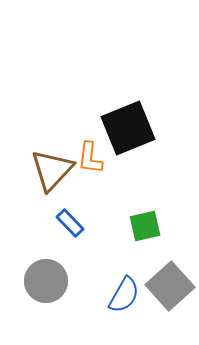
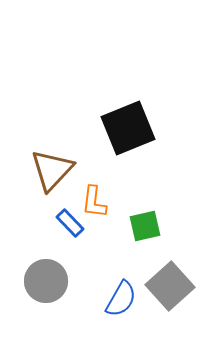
orange L-shape: moved 4 px right, 44 px down
blue semicircle: moved 3 px left, 4 px down
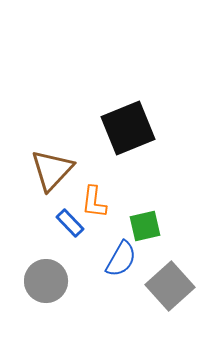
blue semicircle: moved 40 px up
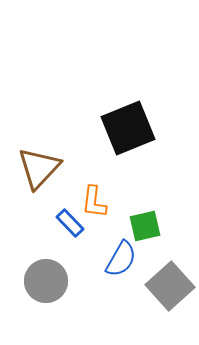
brown triangle: moved 13 px left, 2 px up
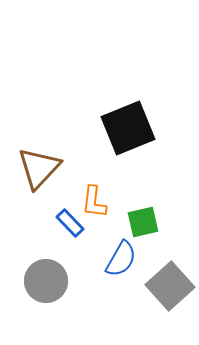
green square: moved 2 px left, 4 px up
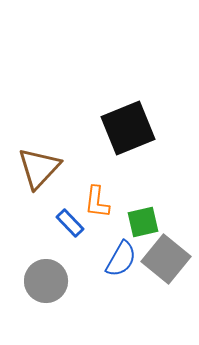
orange L-shape: moved 3 px right
gray square: moved 4 px left, 27 px up; rotated 9 degrees counterclockwise
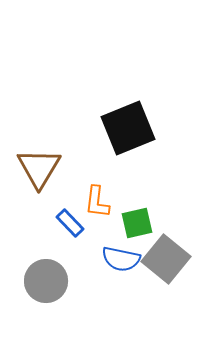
brown triangle: rotated 12 degrees counterclockwise
green square: moved 6 px left, 1 px down
blue semicircle: rotated 72 degrees clockwise
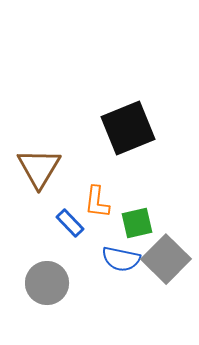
gray square: rotated 6 degrees clockwise
gray circle: moved 1 px right, 2 px down
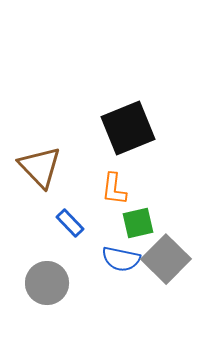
brown triangle: moved 1 px right, 1 px up; rotated 15 degrees counterclockwise
orange L-shape: moved 17 px right, 13 px up
green square: moved 1 px right
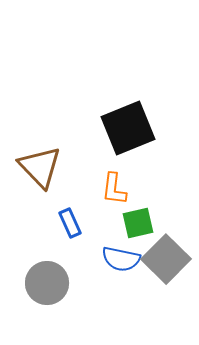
blue rectangle: rotated 20 degrees clockwise
